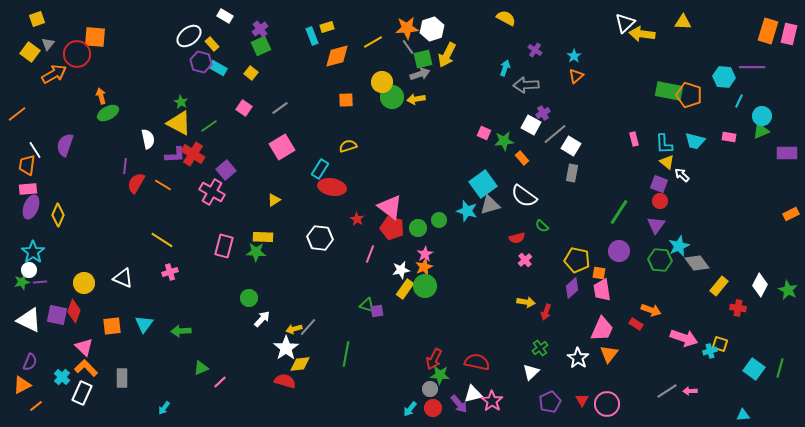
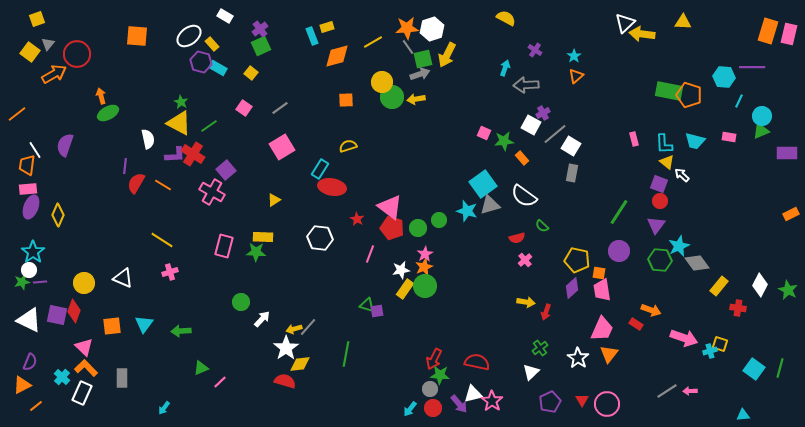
orange square at (95, 37): moved 42 px right, 1 px up
green circle at (249, 298): moved 8 px left, 4 px down
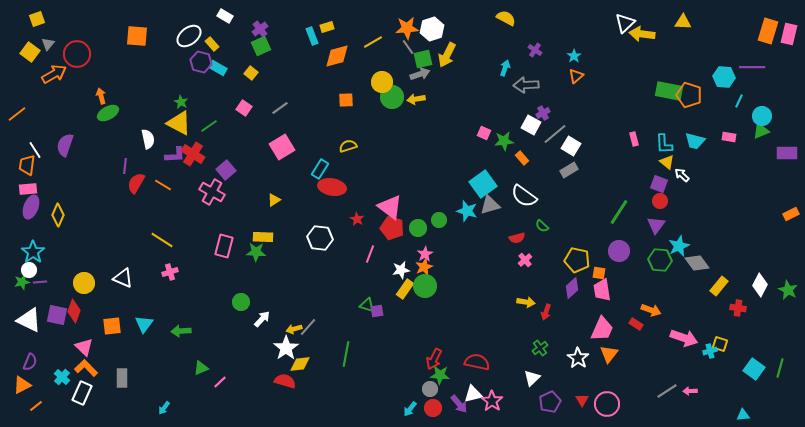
gray rectangle at (572, 173): moved 3 px left, 3 px up; rotated 48 degrees clockwise
white triangle at (531, 372): moved 1 px right, 6 px down
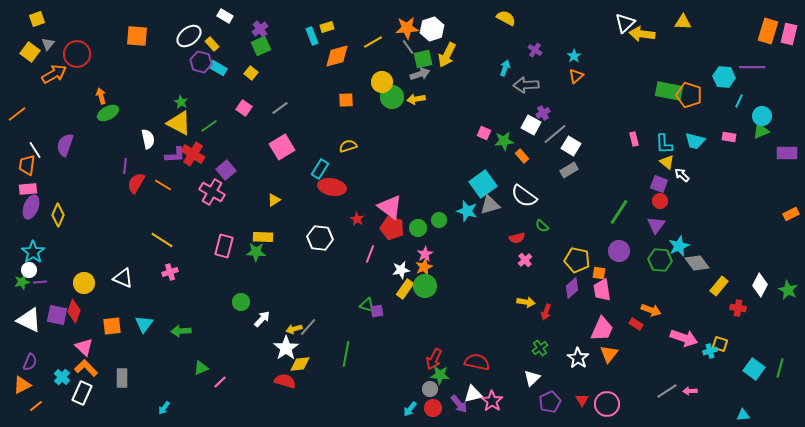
orange rectangle at (522, 158): moved 2 px up
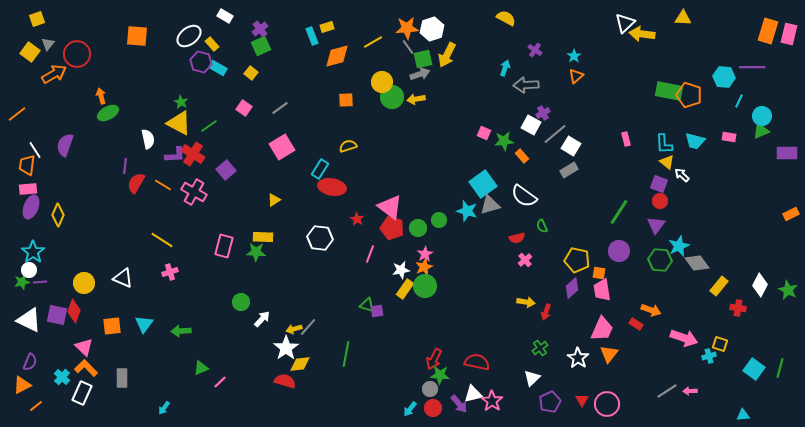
yellow triangle at (683, 22): moved 4 px up
pink rectangle at (634, 139): moved 8 px left
pink cross at (212, 192): moved 18 px left
green semicircle at (542, 226): rotated 24 degrees clockwise
cyan cross at (710, 351): moved 1 px left, 5 px down
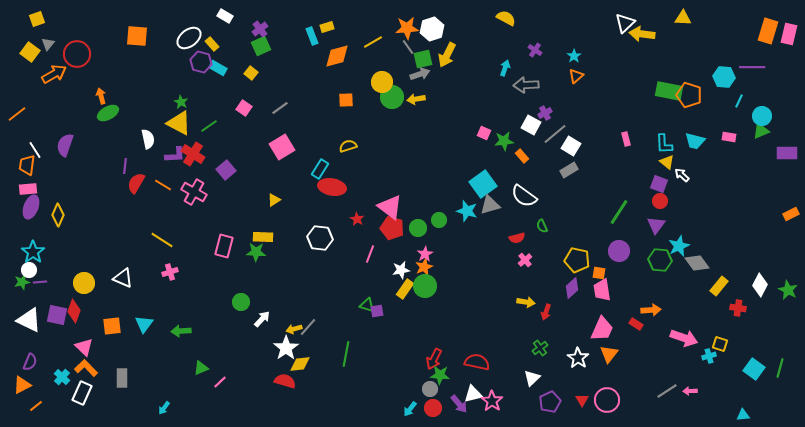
white ellipse at (189, 36): moved 2 px down
purple cross at (543, 113): moved 2 px right
orange arrow at (651, 310): rotated 24 degrees counterclockwise
pink circle at (607, 404): moved 4 px up
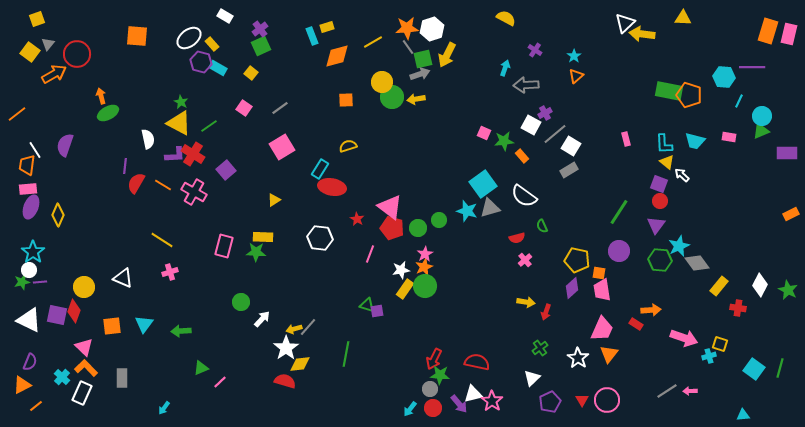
gray triangle at (490, 205): moved 3 px down
yellow circle at (84, 283): moved 4 px down
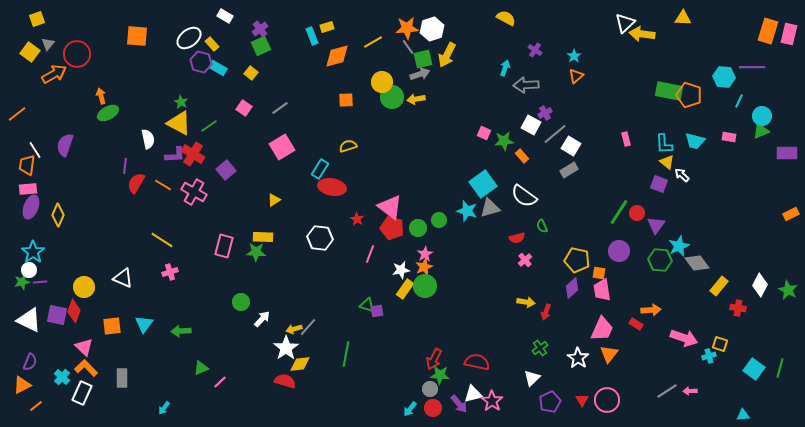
red circle at (660, 201): moved 23 px left, 12 px down
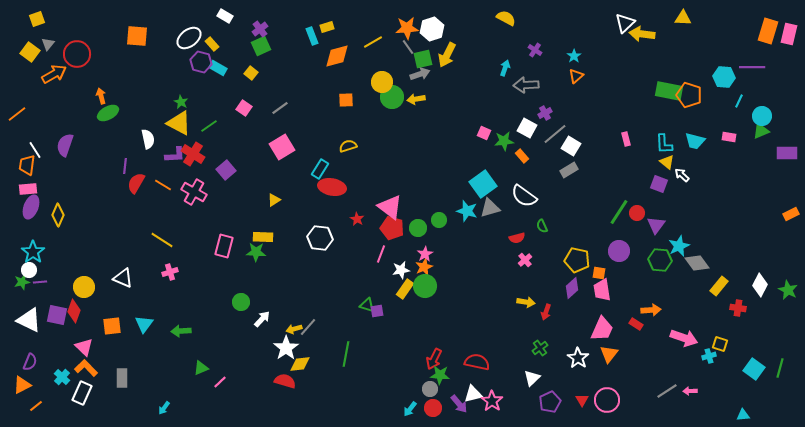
white square at (531, 125): moved 4 px left, 3 px down
pink line at (370, 254): moved 11 px right
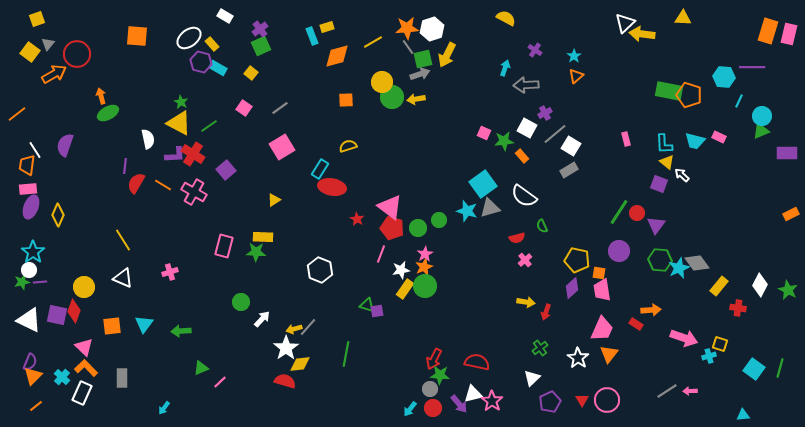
pink rectangle at (729, 137): moved 10 px left; rotated 16 degrees clockwise
white hexagon at (320, 238): moved 32 px down; rotated 15 degrees clockwise
yellow line at (162, 240): moved 39 px left; rotated 25 degrees clockwise
cyan star at (679, 246): moved 22 px down
orange triangle at (22, 385): moved 11 px right, 9 px up; rotated 18 degrees counterclockwise
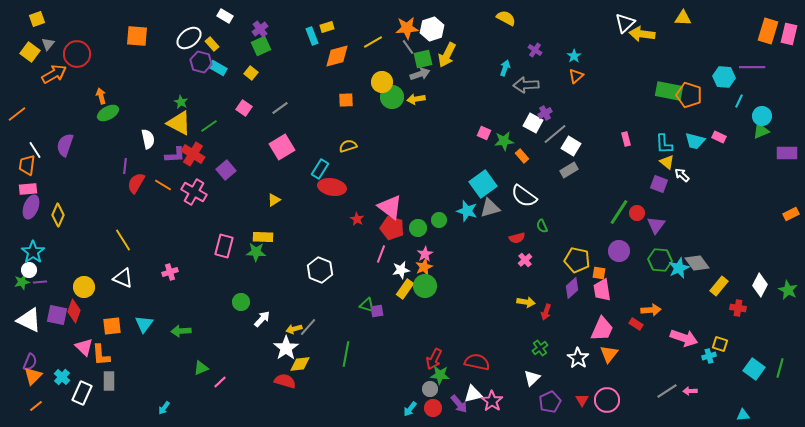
white square at (527, 128): moved 6 px right, 5 px up
orange L-shape at (86, 368): moved 15 px right, 13 px up; rotated 140 degrees counterclockwise
gray rectangle at (122, 378): moved 13 px left, 3 px down
